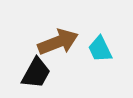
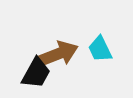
brown arrow: moved 12 px down
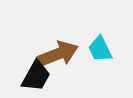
black trapezoid: moved 3 px down
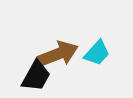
cyan trapezoid: moved 3 px left, 4 px down; rotated 112 degrees counterclockwise
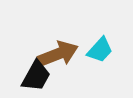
cyan trapezoid: moved 3 px right, 3 px up
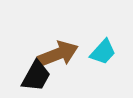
cyan trapezoid: moved 3 px right, 2 px down
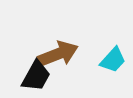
cyan trapezoid: moved 10 px right, 8 px down
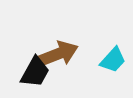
black trapezoid: moved 1 px left, 4 px up
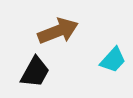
brown arrow: moved 23 px up
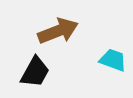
cyan trapezoid: rotated 112 degrees counterclockwise
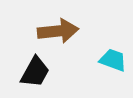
brown arrow: rotated 15 degrees clockwise
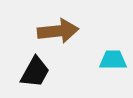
cyan trapezoid: rotated 20 degrees counterclockwise
